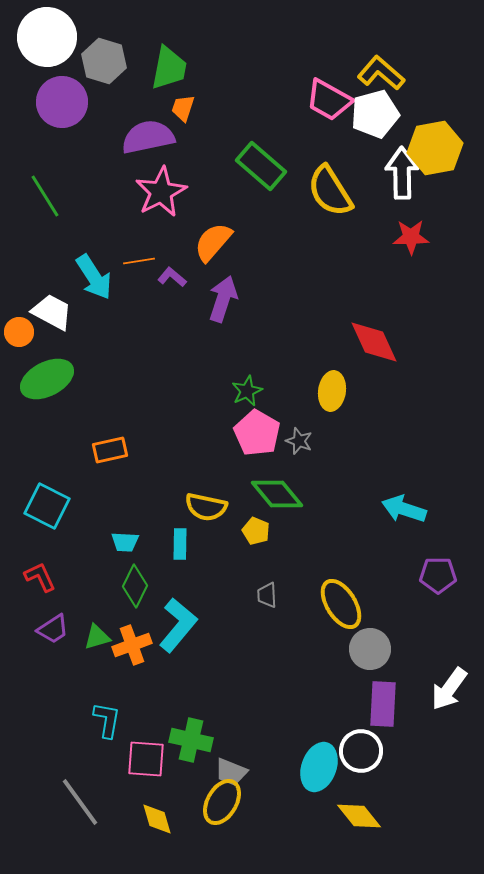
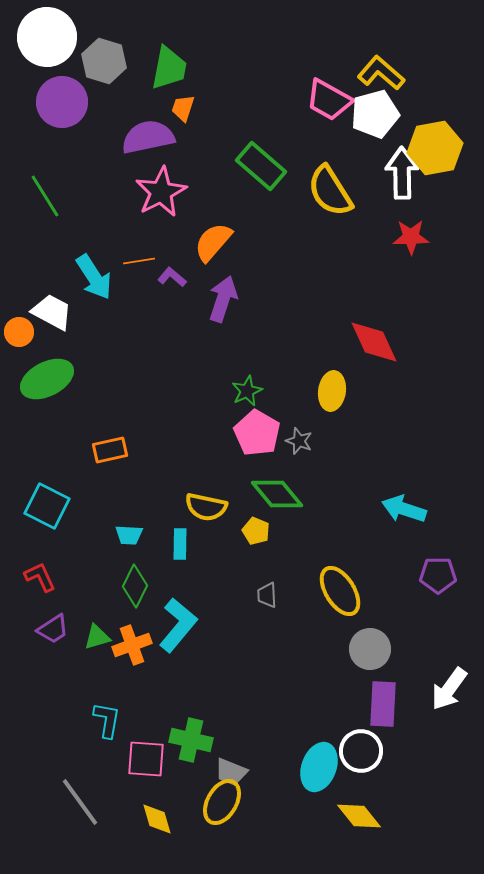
cyan trapezoid at (125, 542): moved 4 px right, 7 px up
yellow ellipse at (341, 604): moved 1 px left, 13 px up
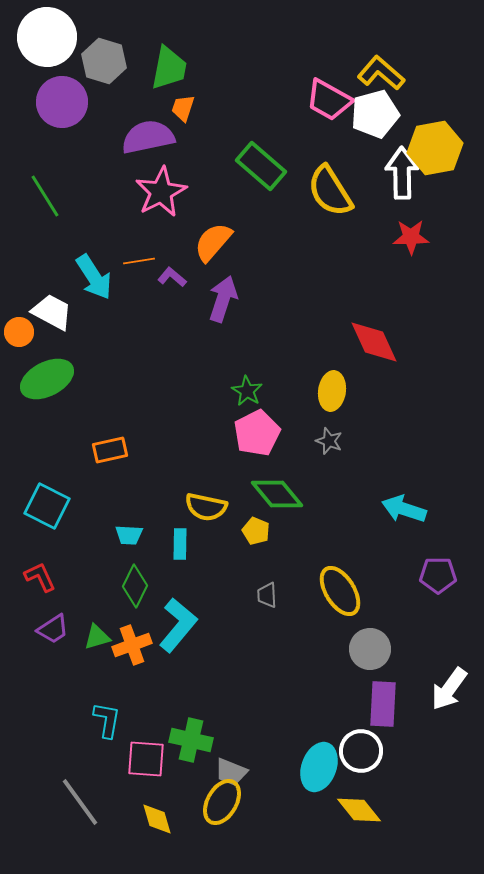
green star at (247, 391): rotated 16 degrees counterclockwise
pink pentagon at (257, 433): rotated 15 degrees clockwise
gray star at (299, 441): moved 30 px right
yellow diamond at (359, 816): moved 6 px up
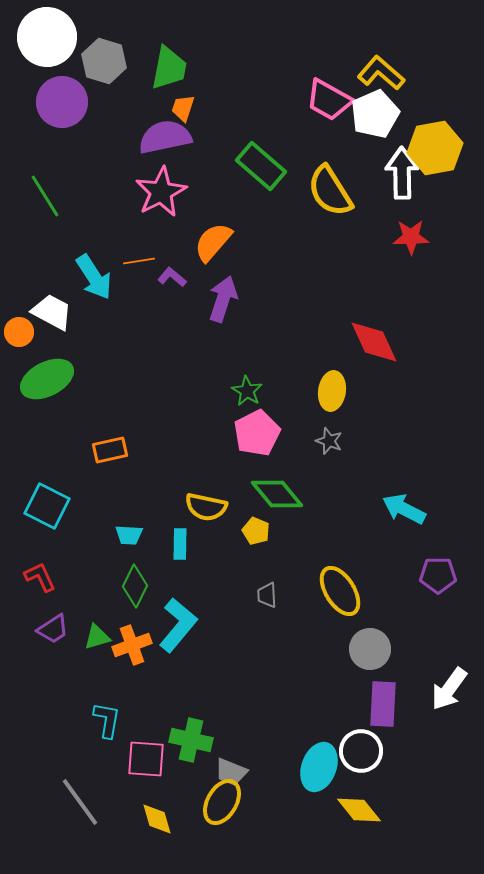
white pentagon at (375, 114): rotated 9 degrees counterclockwise
purple semicircle at (148, 137): moved 17 px right
cyan arrow at (404, 509): rotated 9 degrees clockwise
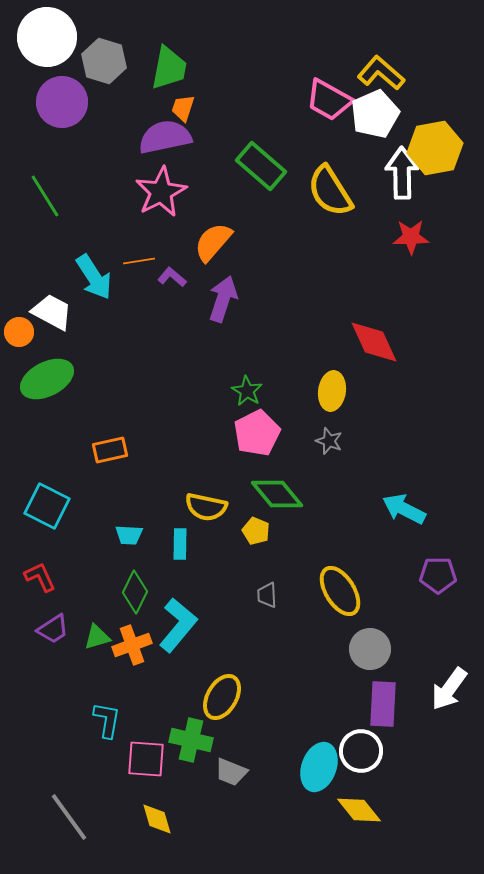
green diamond at (135, 586): moved 6 px down
gray line at (80, 802): moved 11 px left, 15 px down
yellow ellipse at (222, 802): moved 105 px up
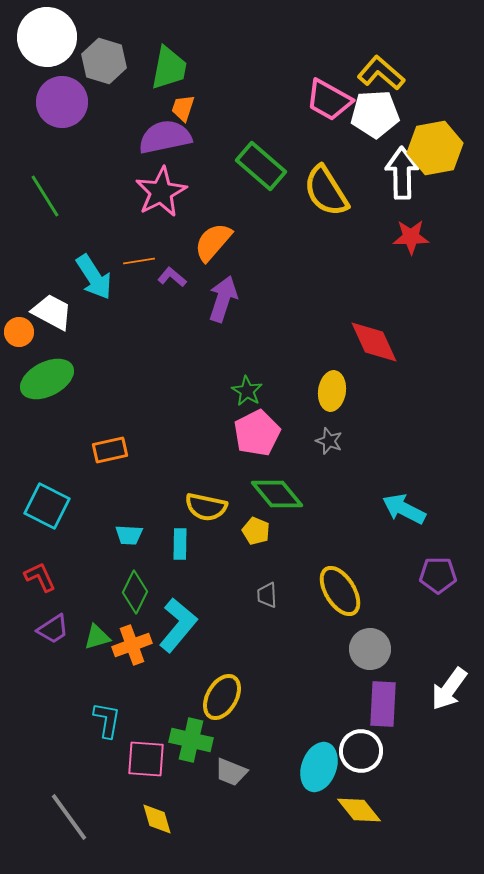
white pentagon at (375, 114): rotated 21 degrees clockwise
yellow semicircle at (330, 191): moved 4 px left
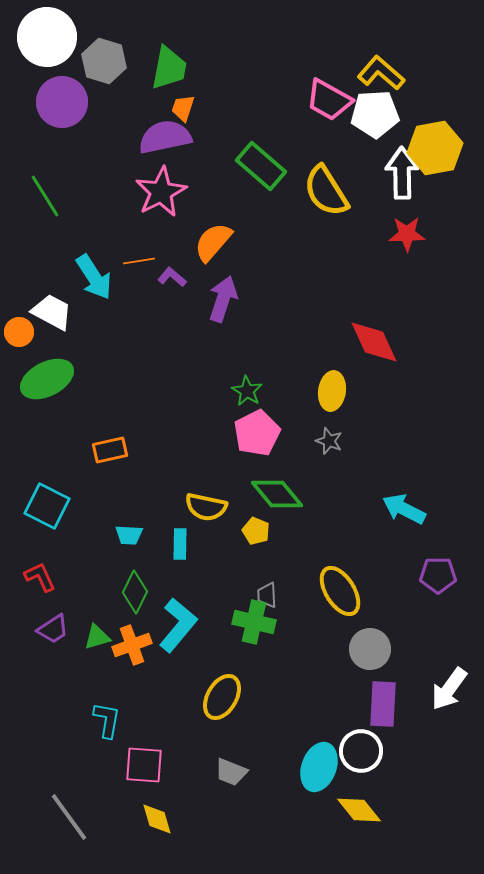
red star at (411, 237): moved 4 px left, 3 px up
green cross at (191, 740): moved 63 px right, 118 px up
pink square at (146, 759): moved 2 px left, 6 px down
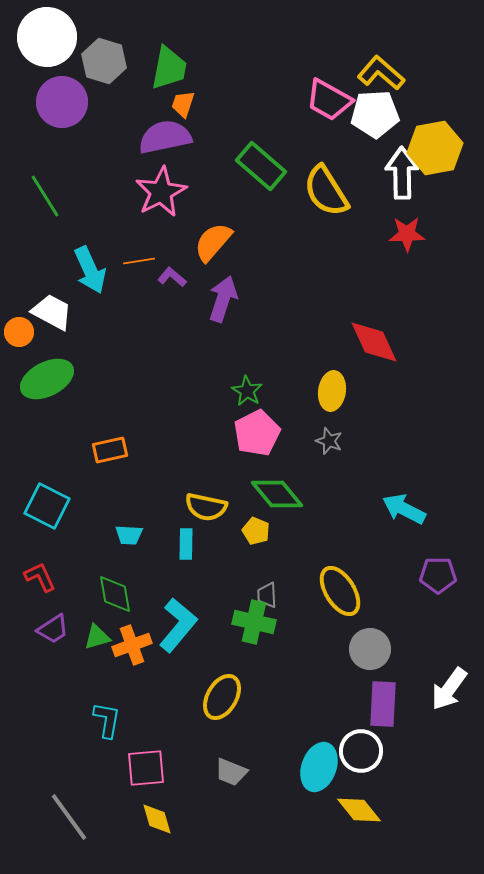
orange trapezoid at (183, 108): moved 4 px up
cyan arrow at (94, 277): moved 4 px left, 7 px up; rotated 9 degrees clockwise
cyan rectangle at (180, 544): moved 6 px right
green diamond at (135, 592): moved 20 px left, 2 px down; rotated 36 degrees counterclockwise
pink square at (144, 765): moved 2 px right, 3 px down; rotated 9 degrees counterclockwise
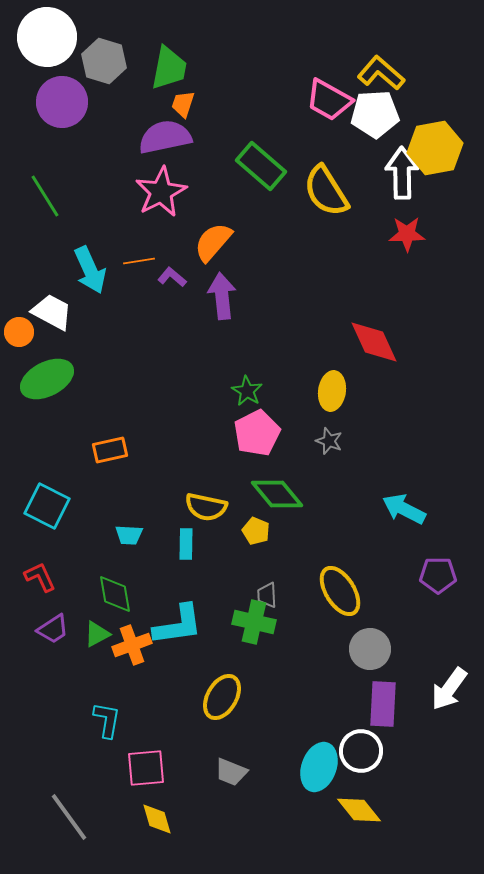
purple arrow at (223, 299): moved 1 px left, 3 px up; rotated 24 degrees counterclockwise
cyan L-shape at (178, 625): rotated 42 degrees clockwise
green triangle at (97, 637): moved 3 px up; rotated 12 degrees counterclockwise
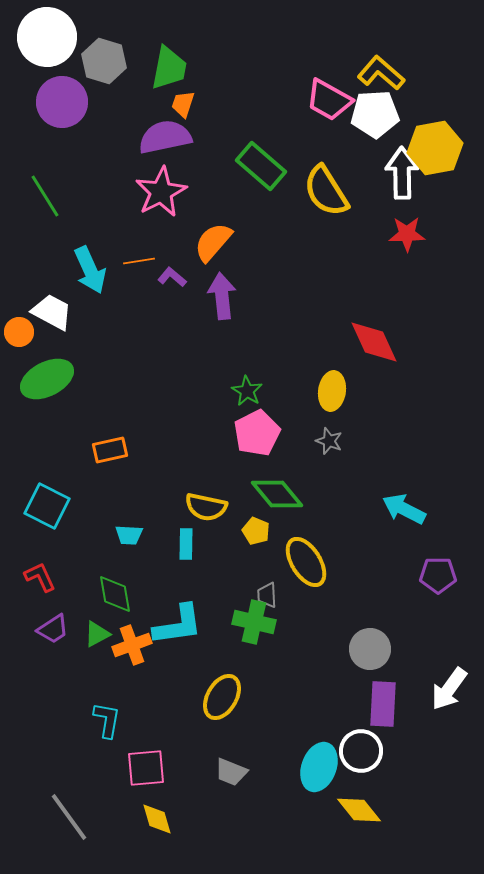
yellow ellipse at (340, 591): moved 34 px left, 29 px up
